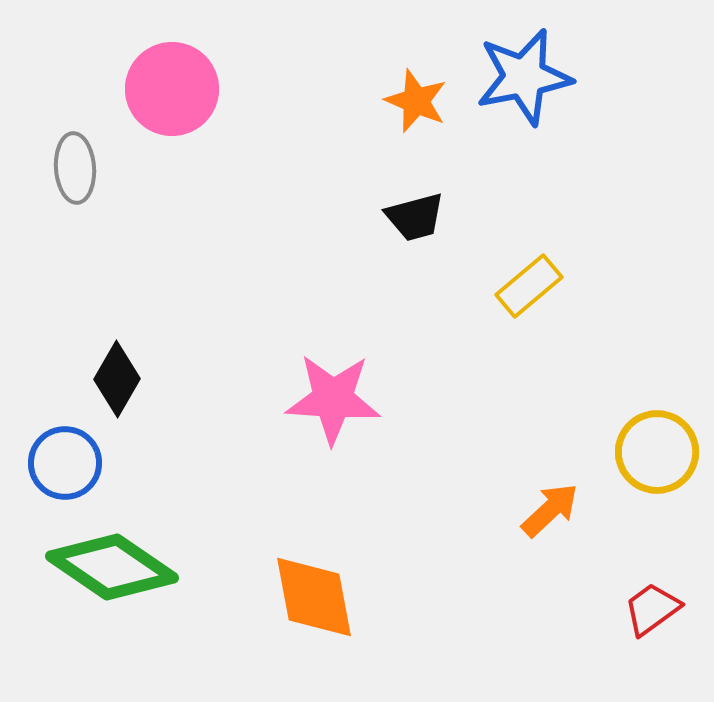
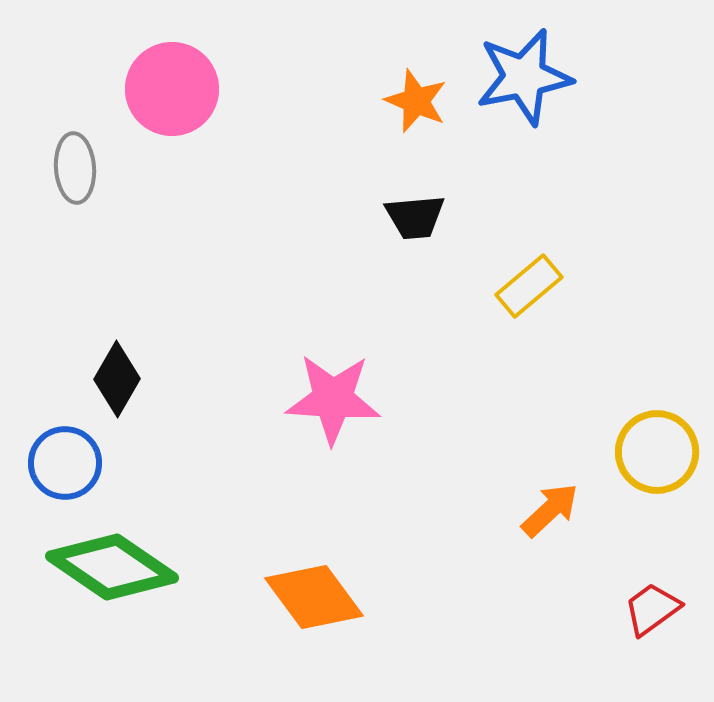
black trapezoid: rotated 10 degrees clockwise
orange diamond: rotated 26 degrees counterclockwise
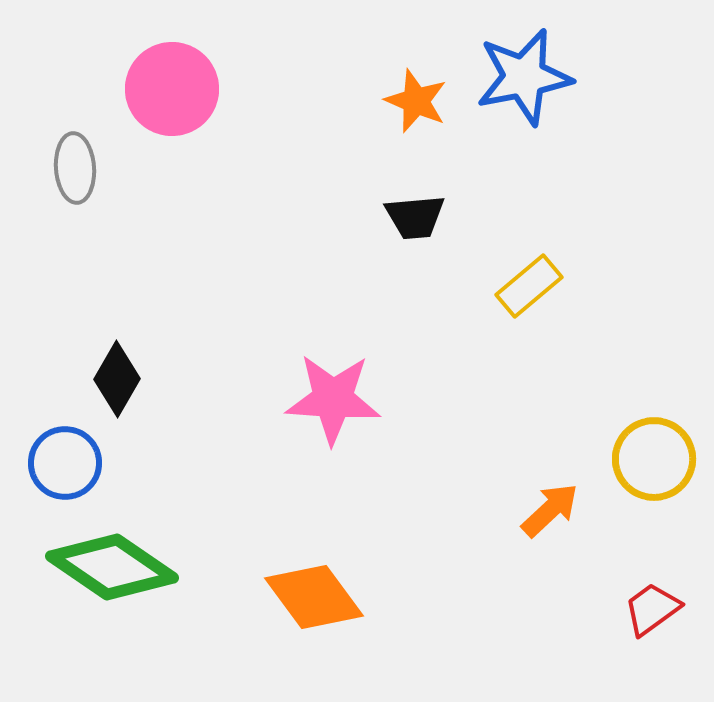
yellow circle: moved 3 px left, 7 px down
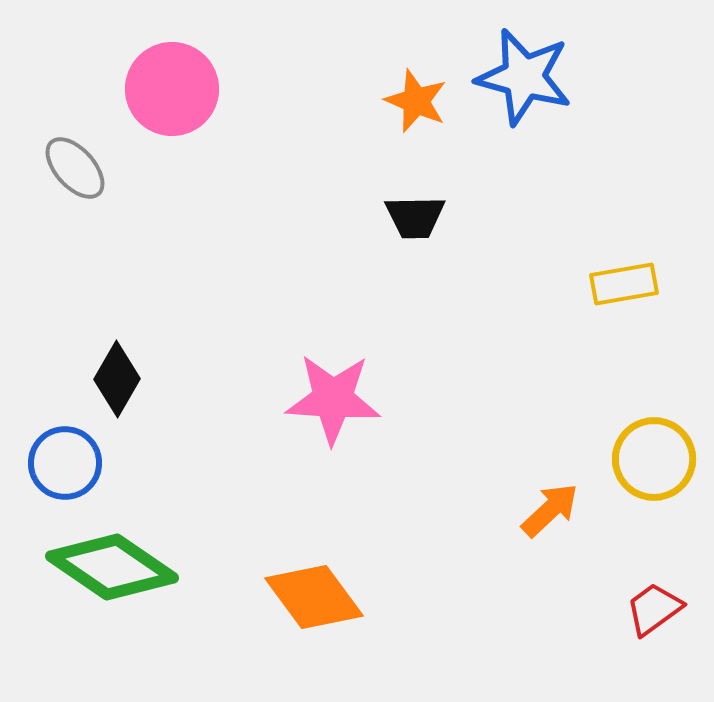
blue star: rotated 26 degrees clockwise
gray ellipse: rotated 38 degrees counterclockwise
black trapezoid: rotated 4 degrees clockwise
yellow rectangle: moved 95 px right, 2 px up; rotated 30 degrees clockwise
red trapezoid: moved 2 px right
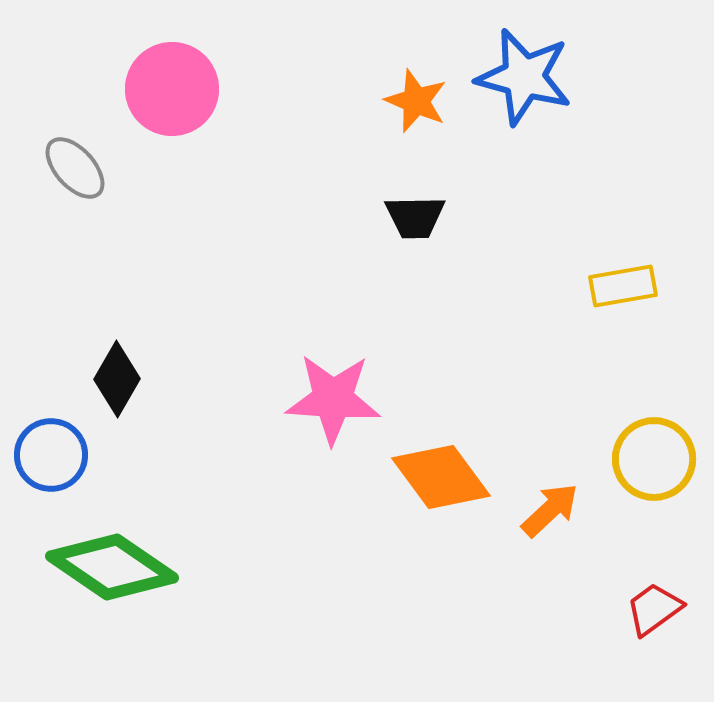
yellow rectangle: moved 1 px left, 2 px down
blue circle: moved 14 px left, 8 px up
orange diamond: moved 127 px right, 120 px up
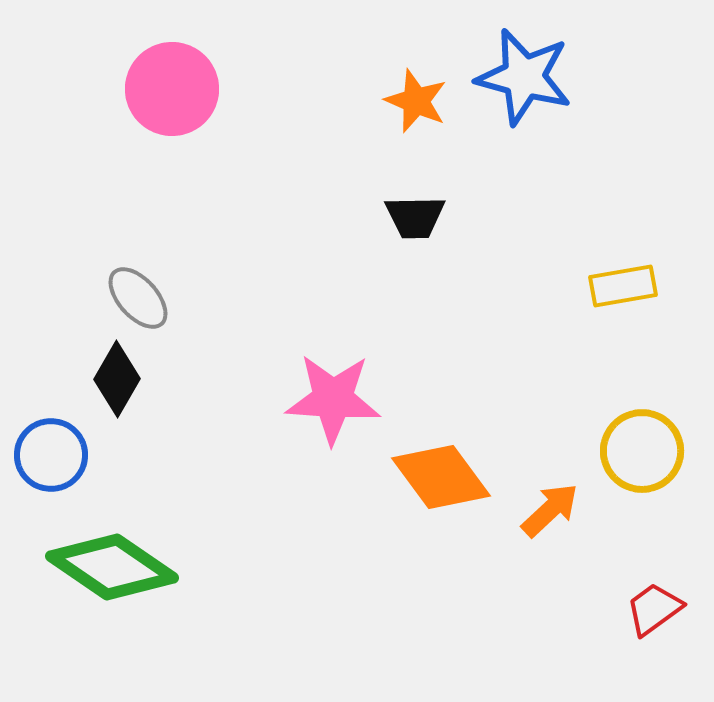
gray ellipse: moved 63 px right, 130 px down
yellow circle: moved 12 px left, 8 px up
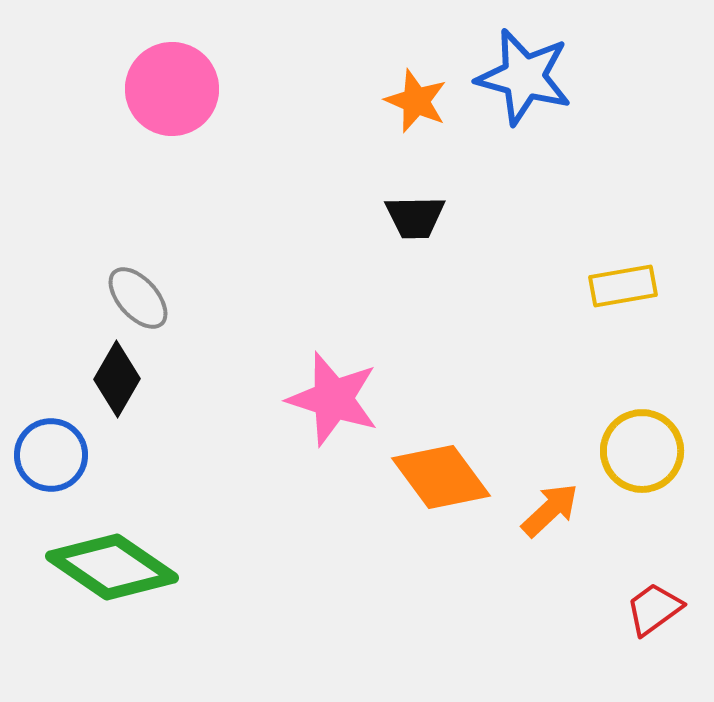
pink star: rotated 14 degrees clockwise
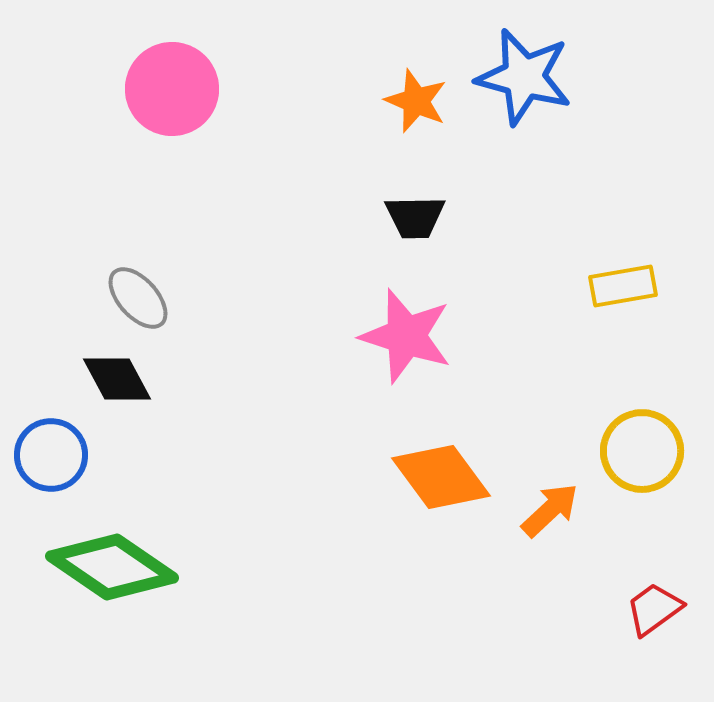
black diamond: rotated 58 degrees counterclockwise
pink star: moved 73 px right, 63 px up
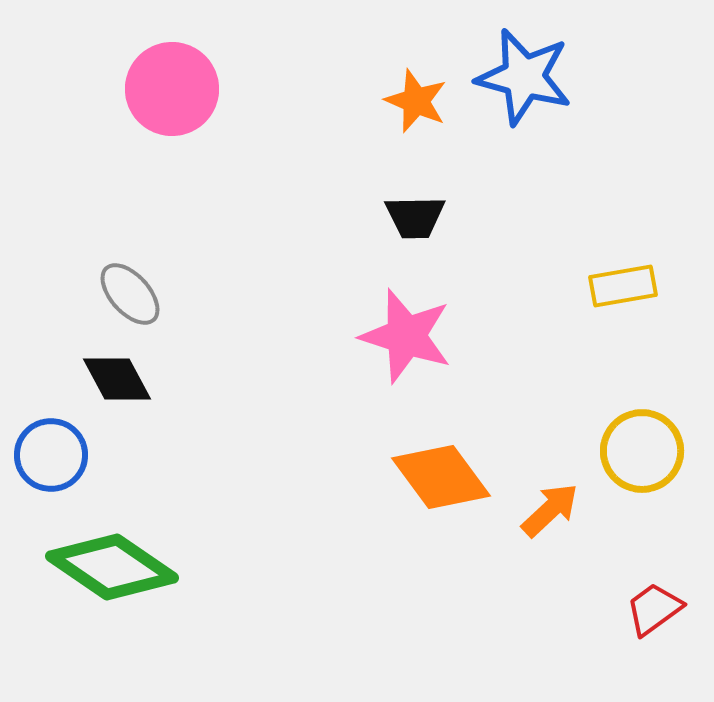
gray ellipse: moved 8 px left, 4 px up
